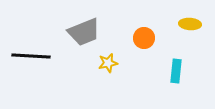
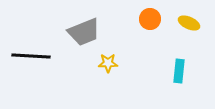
yellow ellipse: moved 1 px left, 1 px up; rotated 20 degrees clockwise
orange circle: moved 6 px right, 19 px up
yellow star: rotated 12 degrees clockwise
cyan rectangle: moved 3 px right
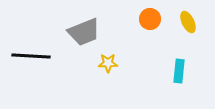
yellow ellipse: moved 1 px left, 1 px up; rotated 40 degrees clockwise
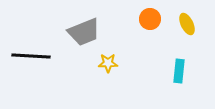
yellow ellipse: moved 1 px left, 2 px down
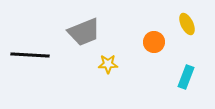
orange circle: moved 4 px right, 23 px down
black line: moved 1 px left, 1 px up
yellow star: moved 1 px down
cyan rectangle: moved 7 px right, 6 px down; rotated 15 degrees clockwise
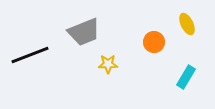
black line: rotated 24 degrees counterclockwise
cyan rectangle: rotated 10 degrees clockwise
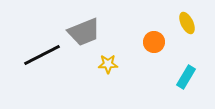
yellow ellipse: moved 1 px up
black line: moved 12 px right; rotated 6 degrees counterclockwise
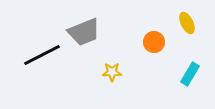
yellow star: moved 4 px right, 8 px down
cyan rectangle: moved 4 px right, 3 px up
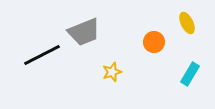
yellow star: rotated 18 degrees counterclockwise
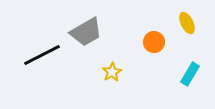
gray trapezoid: moved 2 px right; rotated 8 degrees counterclockwise
yellow star: rotated 12 degrees counterclockwise
